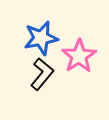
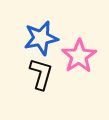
black L-shape: moved 1 px left; rotated 24 degrees counterclockwise
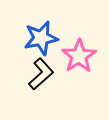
black L-shape: rotated 32 degrees clockwise
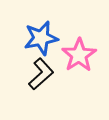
pink star: moved 1 px up
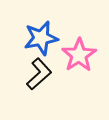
black L-shape: moved 2 px left
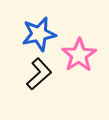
blue star: moved 2 px left, 4 px up
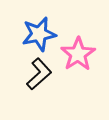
pink star: moved 1 px left, 1 px up
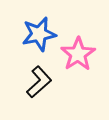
black L-shape: moved 8 px down
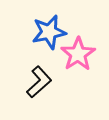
blue star: moved 10 px right, 2 px up
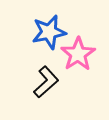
black L-shape: moved 7 px right
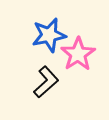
blue star: moved 3 px down
